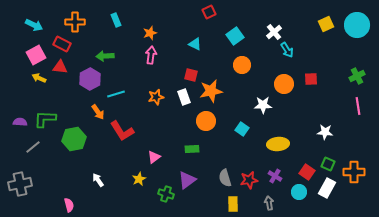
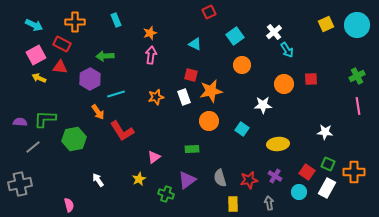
orange circle at (206, 121): moved 3 px right
gray semicircle at (225, 178): moved 5 px left
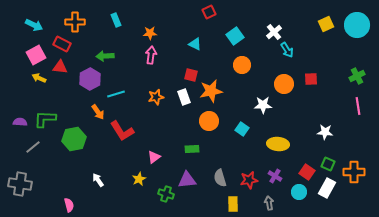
orange star at (150, 33): rotated 16 degrees clockwise
yellow ellipse at (278, 144): rotated 10 degrees clockwise
purple triangle at (187, 180): rotated 30 degrees clockwise
gray cross at (20, 184): rotated 20 degrees clockwise
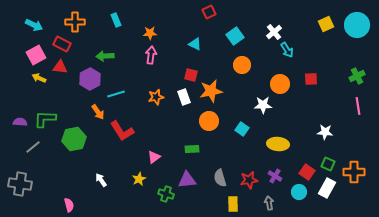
orange circle at (284, 84): moved 4 px left
white arrow at (98, 180): moved 3 px right
